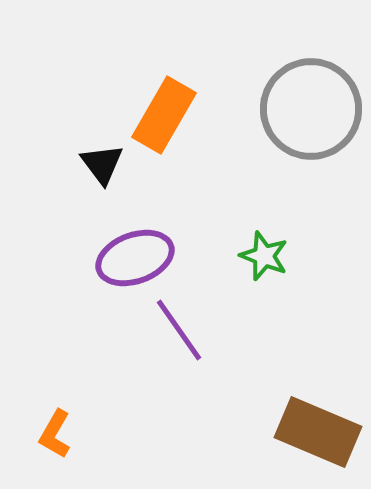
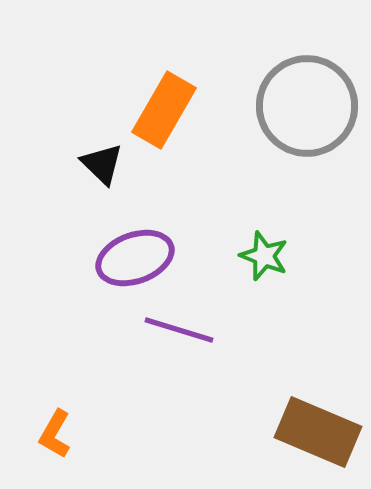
gray circle: moved 4 px left, 3 px up
orange rectangle: moved 5 px up
black triangle: rotated 9 degrees counterclockwise
purple line: rotated 38 degrees counterclockwise
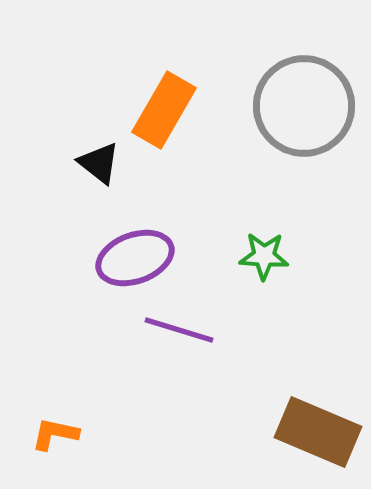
gray circle: moved 3 px left
black triangle: moved 3 px left, 1 px up; rotated 6 degrees counterclockwise
green star: rotated 18 degrees counterclockwise
orange L-shape: rotated 72 degrees clockwise
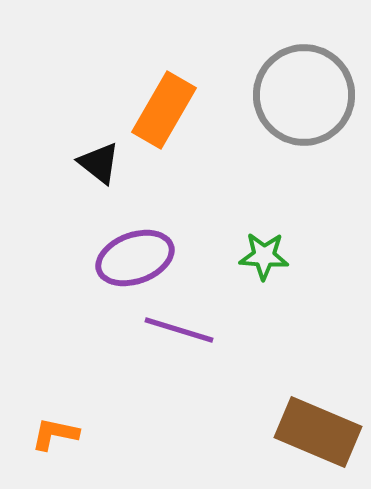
gray circle: moved 11 px up
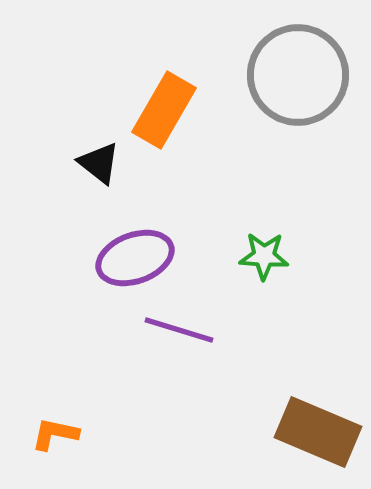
gray circle: moved 6 px left, 20 px up
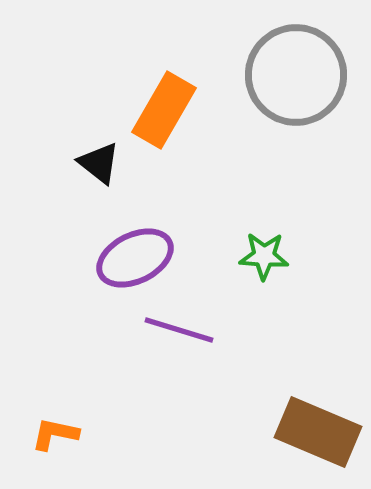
gray circle: moved 2 px left
purple ellipse: rotated 6 degrees counterclockwise
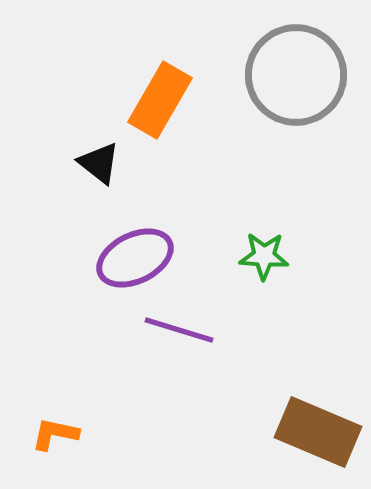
orange rectangle: moved 4 px left, 10 px up
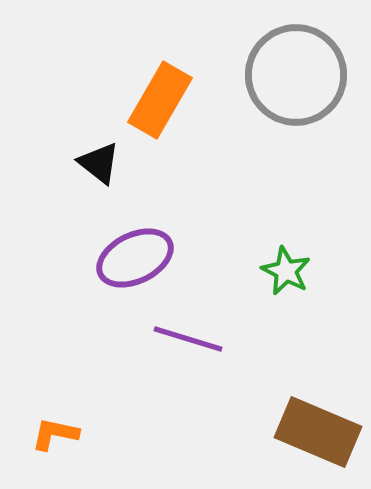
green star: moved 22 px right, 15 px down; rotated 24 degrees clockwise
purple line: moved 9 px right, 9 px down
